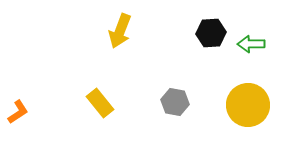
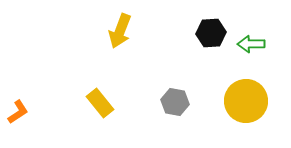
yellow circle: moved 2 px left, 4 px up
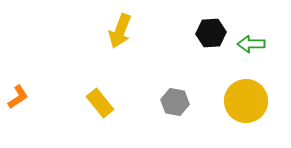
orange L-shape: moved 15 px up
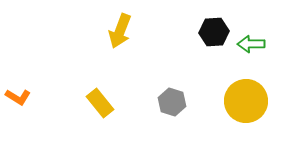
black hexagon: moved 3 px right, 1 px up
orange L-shape: rotated 65 degrees clockwise
gray hexagon: moved 3 px left; rotated 8 degrees clockwise
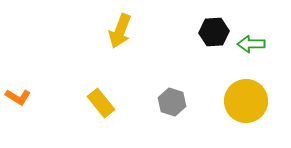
yellow rectangle: moved 1 px right
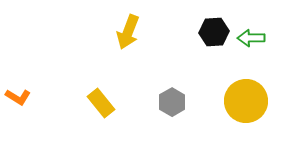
yellow arrow: moved 8 px right, 1 px down
green arrow: moved 6 px up
gray hexagon: rotated 12 degrees clockwise
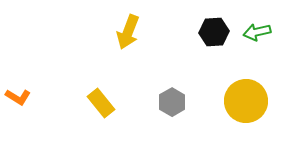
green arrow: moved 6 px right, 6 px up; rotated 12 degrees counterclockwise
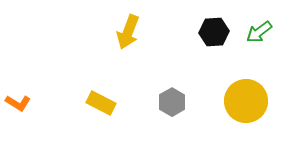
green arrow: moved 2 px right; rotated 24 degrees counterclockwise
orange L-shape: moved 6 px down
yellow rectangle: rotated 24 degrees counterclockwise
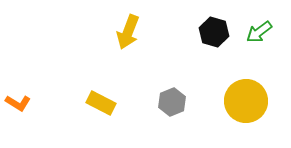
black hexagon: rotated 20 degrees clockwise
gray hexagon: rotated 8 degrees clockwise
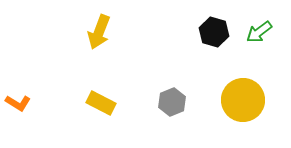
yellow arrow: moved 29 px left
yellow circle: moved 3 px left, 1 px up
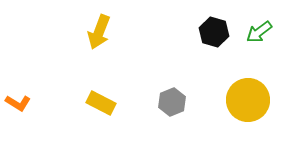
yellow circle: moved 5 px right
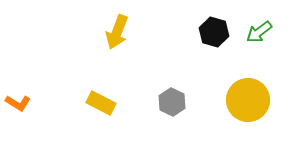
yellow arrow: moved 18 px right
gray hexagon: rotated 12 degrees counterclockwise
